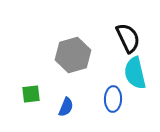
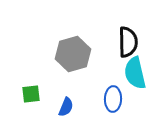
black semicircle: moved 4 px down; rotated 24 degrees clockwise
gray hexagon: moved 1 px up
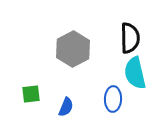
black semicircle: moved 2 px right, 4 px up
gray hexagon: moved 5 px up; rotated 12 degrees counterclockwise
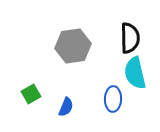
gray hexagon: moved 3 px up; rotated 20 degrees clockwise
green square: rotated 24 degrees counterclockwise
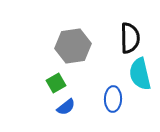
cyan semicircle: moved 5 px right, 1 px down
green square: moved 25 px right, 11 px up
blue semicircle: rotated 30 degrees clockwise
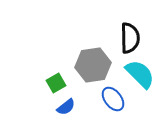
gray hexagon: moved 20 px right, 19 px down
cyan semicircle: rotated 148 degrees clockwise
blue ellipse: rotated 40 degrees counterclockwise
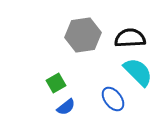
black semicircle: rotated 92 degrees counterclockwise
gray hexagon: moved 10 px left, 30 px up
cyan semicircle: moved 2 px left, 2 px up
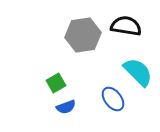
black semicircle: moved 4 px left, 12 px up; rotated 12 degrees clockwise
blue semicircle: rotated 18 degrees clockwise
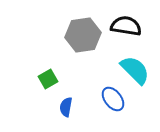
cyan semicircle: moved 3 px left, 2 px up
green square: moved 8 px left, 4 px up
blue semicircle: rotated 120 degrees clockwise
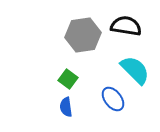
green square: moved 20 px right; rotated 24 degrees counterclockwise
blue semicircle: rotated 18 degrees counterclockwise
